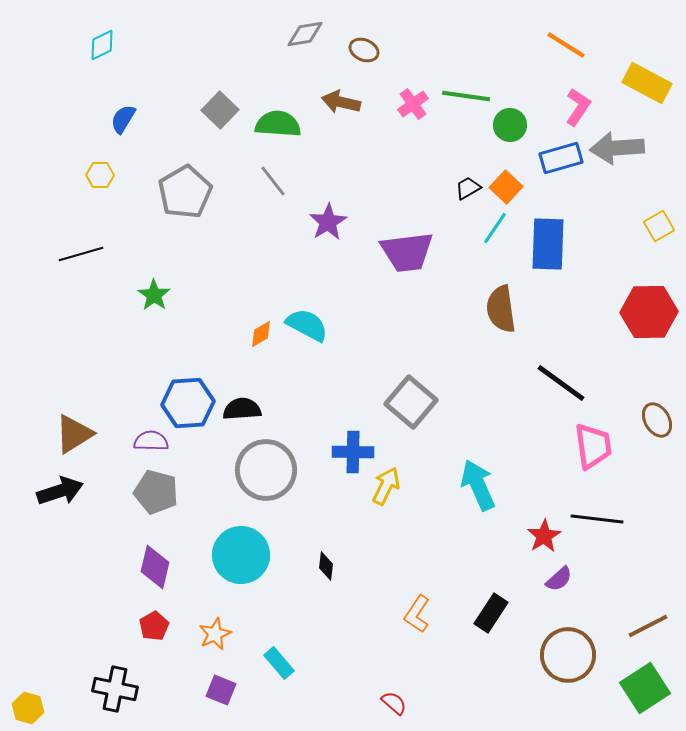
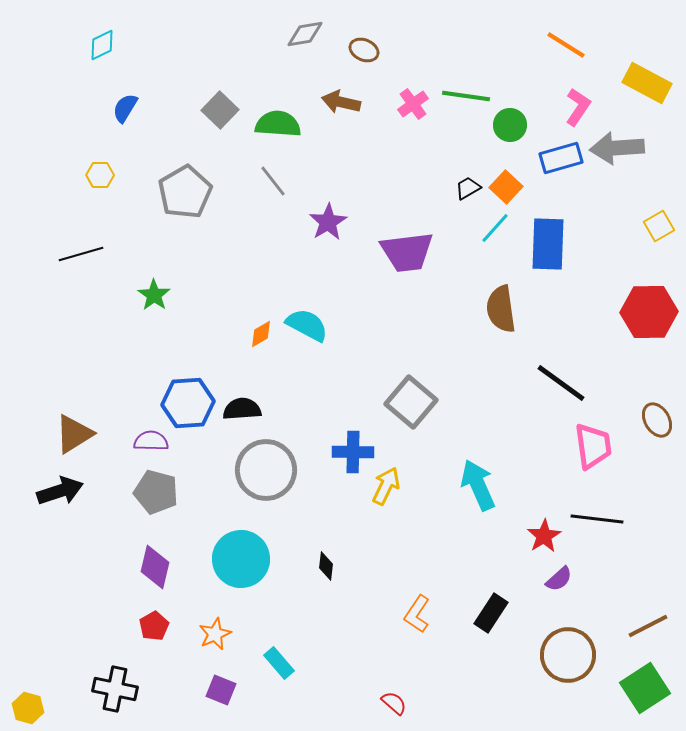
blue semicircle at (123, 119): moved 2 px right, 11 px up
cyan line at (495, 228): rotated 8 degrees clockwise
cyan circle at (241, 555): moved 4 px down
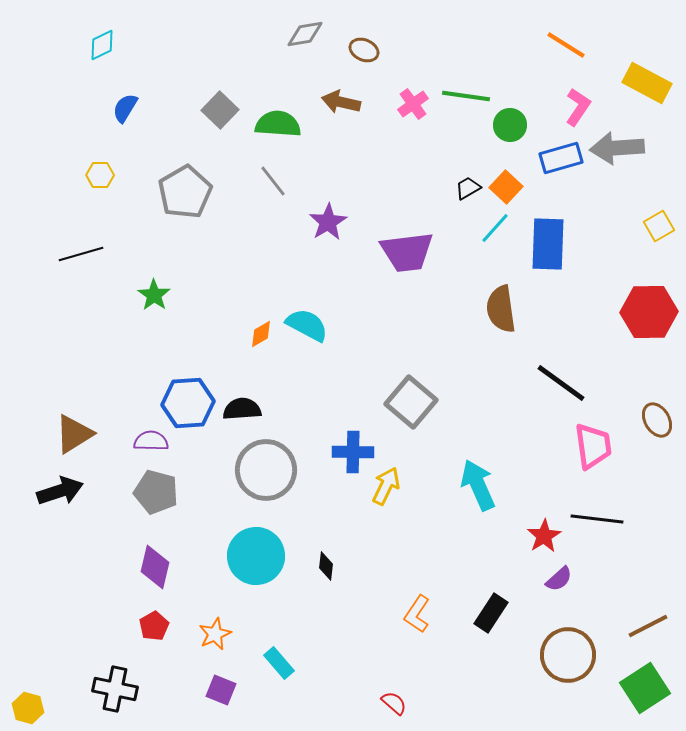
cyan circle at (241, 559): moved 15 px right, 3 px up
